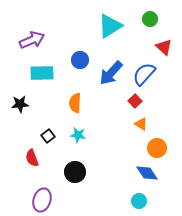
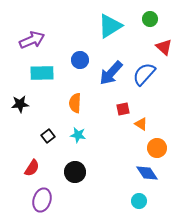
red square: moved 12 px left, 8 px down; rotated 32 degrees clockwise
red semicircle: moved 10 px down; rotated 126 degrees counterclockwise
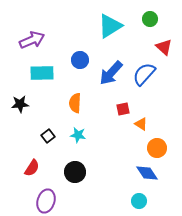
purple ellipse: moved 4 px right, 1 px down
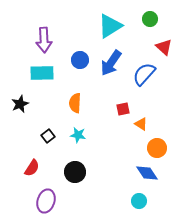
purple arrow: moved 12 px right; rotated 110 degrees clockwise
blue arrow: moved 10 px up; rotated 8 degrees counterclockwise
black star: rotated 18 degrees counterclockwise
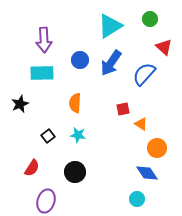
cyan circle: moved 2 px left, 2 px up
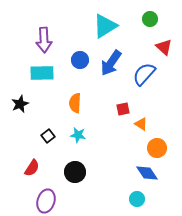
cyan triangle: moved 5 px left
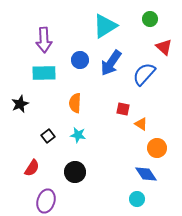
cyan rectangle: moved 2 px right
red square: rotated 24 degrees clockwise
blue diamond: moved 1 px left, 1 px down
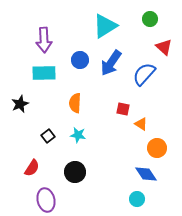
purple ellipse: moved 1 px up; rotated 30 degrees counterclockwise
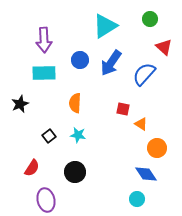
black square: moved 1 px right
